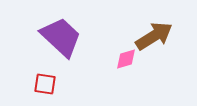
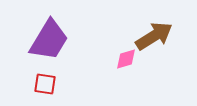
purple trapezoid: moved 12 px left, 3 px down; rotated 78 degrees clockwise
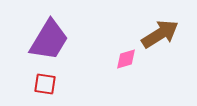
brown arrow: moved 6 px right, 2 px up
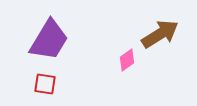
pink diamond: moved 1 px right, 1 px down; rotated 20 degrees counterclockwise
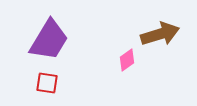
brown arrow: rotated 15 degrees clockwise
red square: moved 2 px right, 1 px up
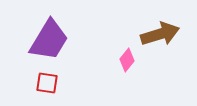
pink diamond: rotated 15 degrees counterclockwise
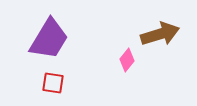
purple trapezoid: moved 1 px up
red square: moved 6 px right
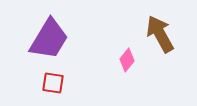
brown arrow: rotated 102 degrees counterclockwise
